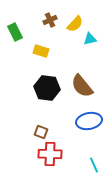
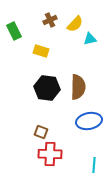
green rectangle: moved 1 px left, 1 px up
brown semicircle: moved 4 px left, 1 px down; rotated 140 degrees counterclockwise
cyan line: rotated 28 degrees clockwise
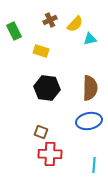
brown semicircle: moved 12 px right, 1 px down
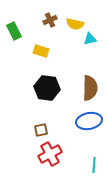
yellow semicircle: rotated 60 degrees clockwise
brown square: moved 2 px up; rotated 32 degrees counterclockwise
red cross: rotated 30 degrees counterclockwise
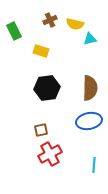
black hexagon: rotated 15 degrees counterclockwise
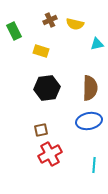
cyan triangle: moved 7 px right, 5 px down
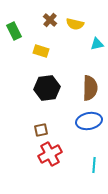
brown cross: rotated 24 degrees counterclockwise
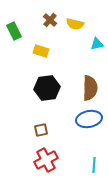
blue ellipse: moved 2 px up
red cross: moved 4 px left, 6 px down
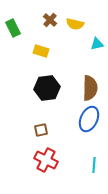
green rectangle: moved 1 px left, 3 px up
blue ellipse: rotated 55 degrees counterclockwise
red cross: rotated 35 degrees counterclockwise
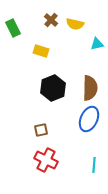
brown cross: moved 1 px right
black hexagon: moved 6 px right; rotated 15 degrees counterclockwise
